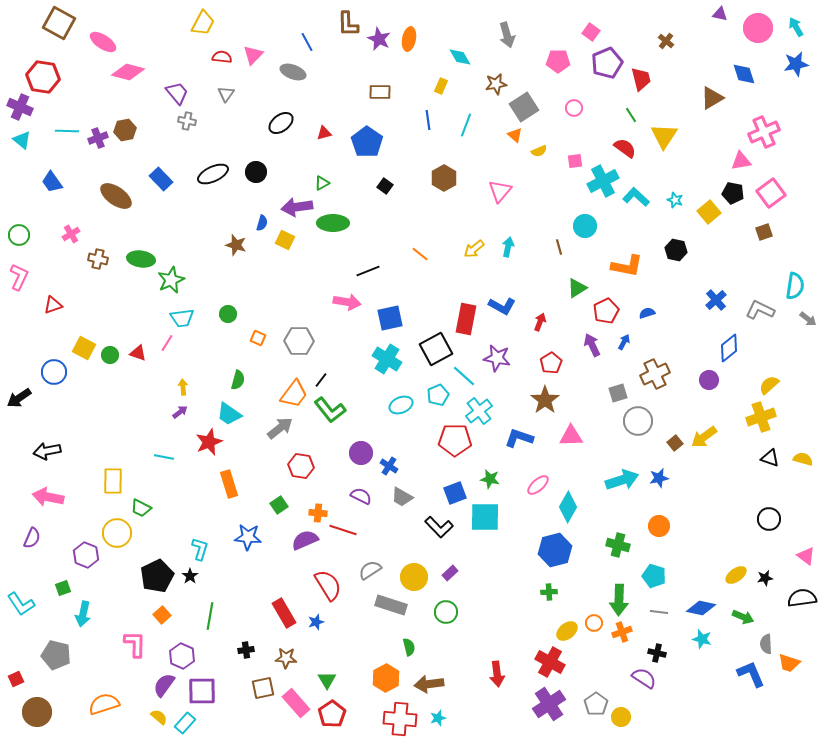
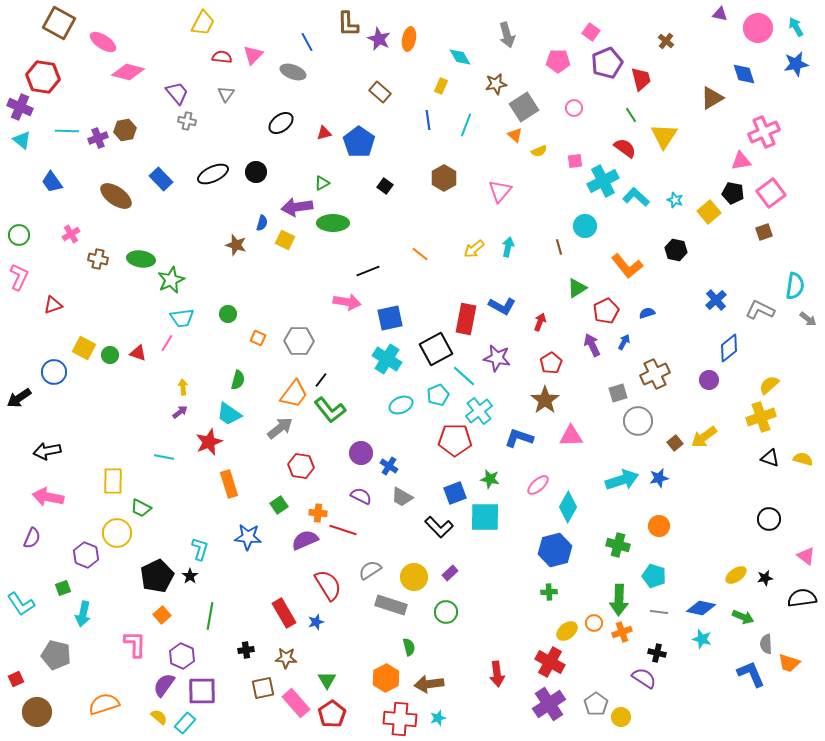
brown rectangle at (380, 92): rotated 40 degrees clockwise
blue pentagon at (367, 142): moved 8 px left
orange L-shape at (627, 266): rotated 40 degrees clockwise
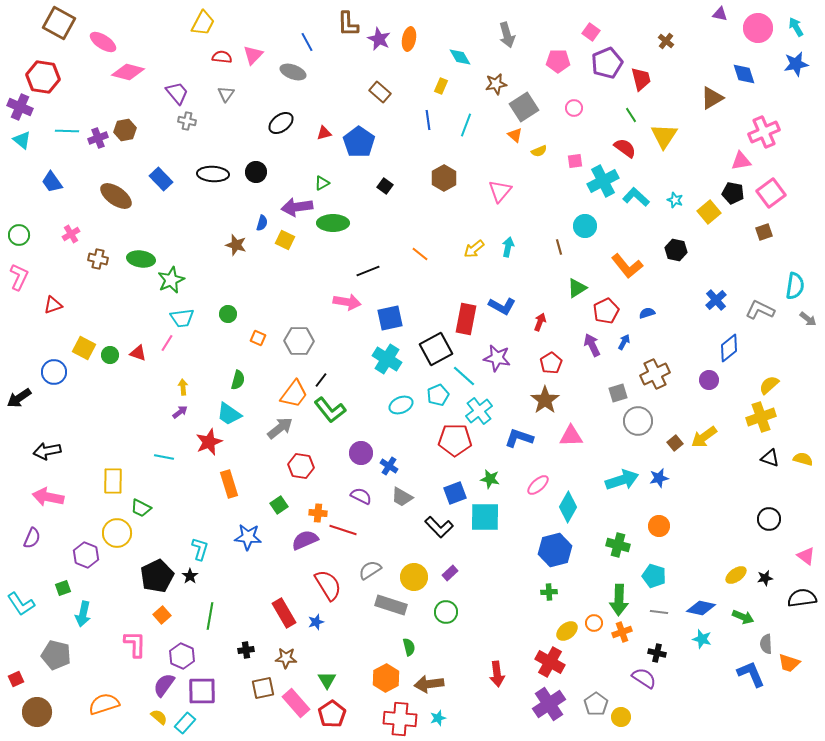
black ellipse at (213, 174): rotated 28 degrees clockwise
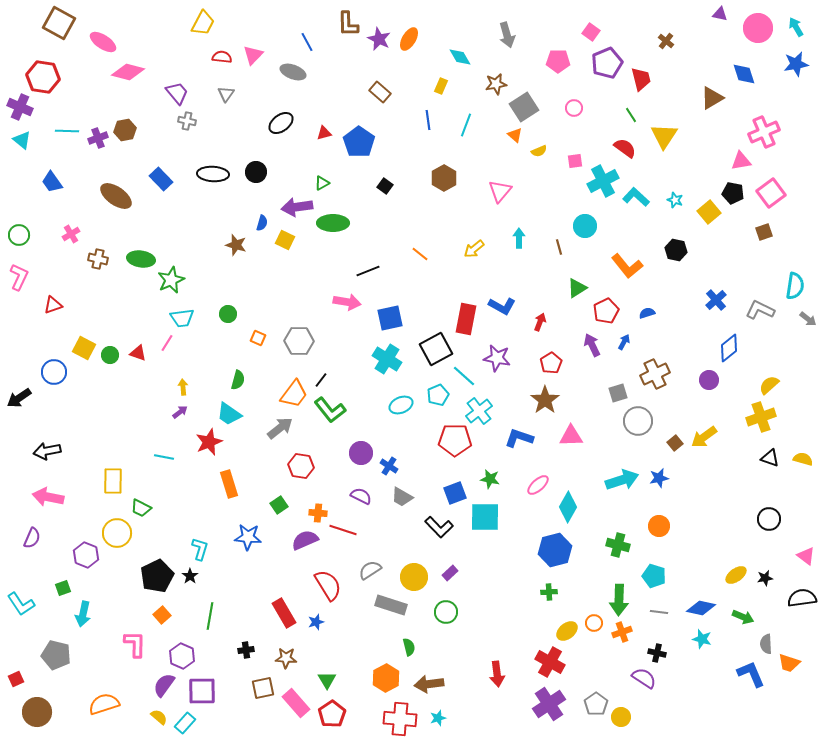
orange ellipse at (409, 39): rotated 20 degrees clockwise
cyan arrow at (508, 247): moved 11 px right, 9 px up; rotated 12 degrees counterclockwise
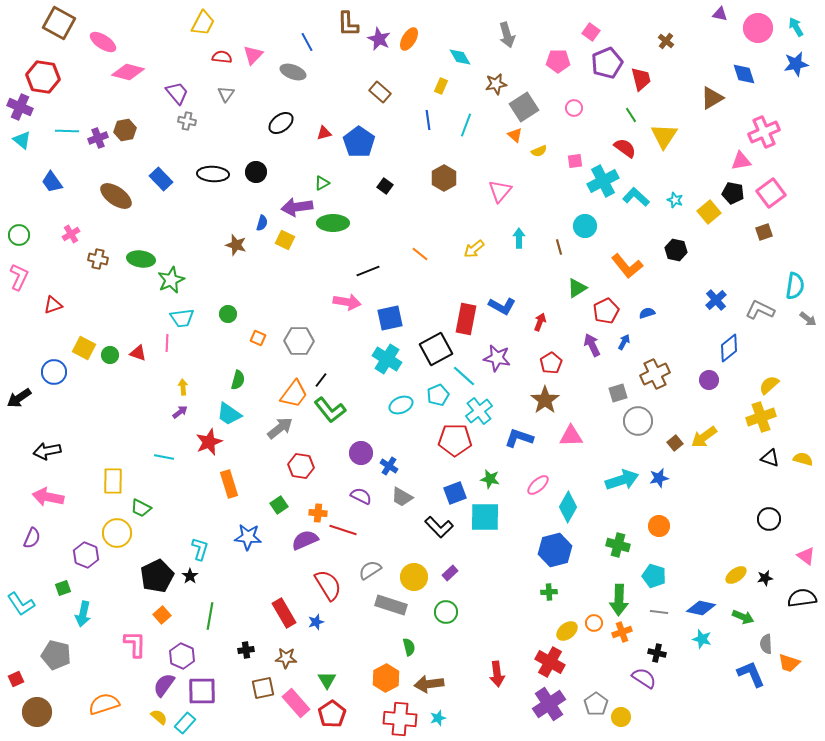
pink line at (167, 343): rotated 30 degrees counterclockwise
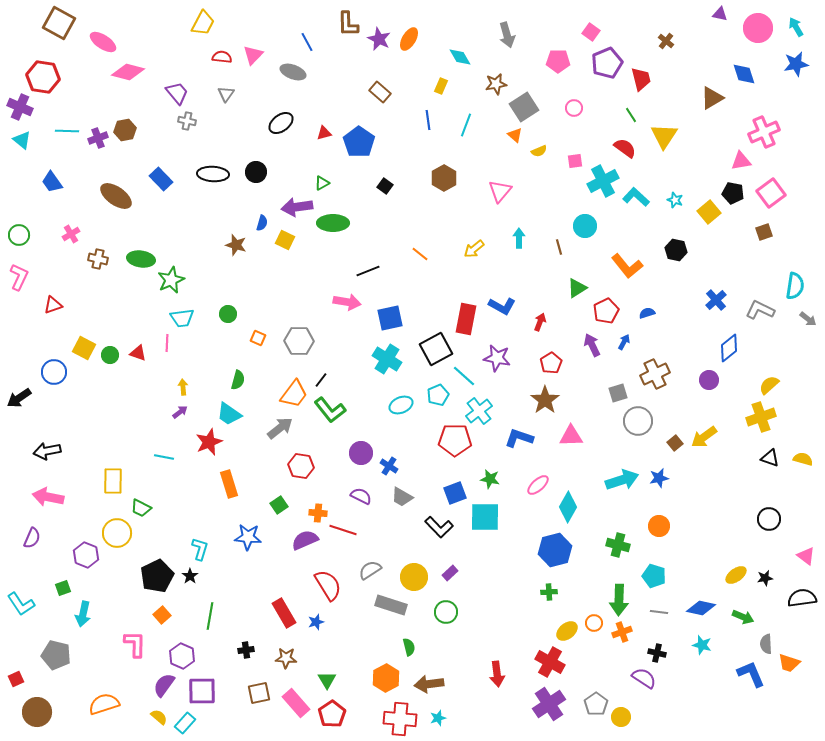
cyan star at (702, 639): moved 6 px down
brown square at (263, 688): moved 4 px left, 5 px down
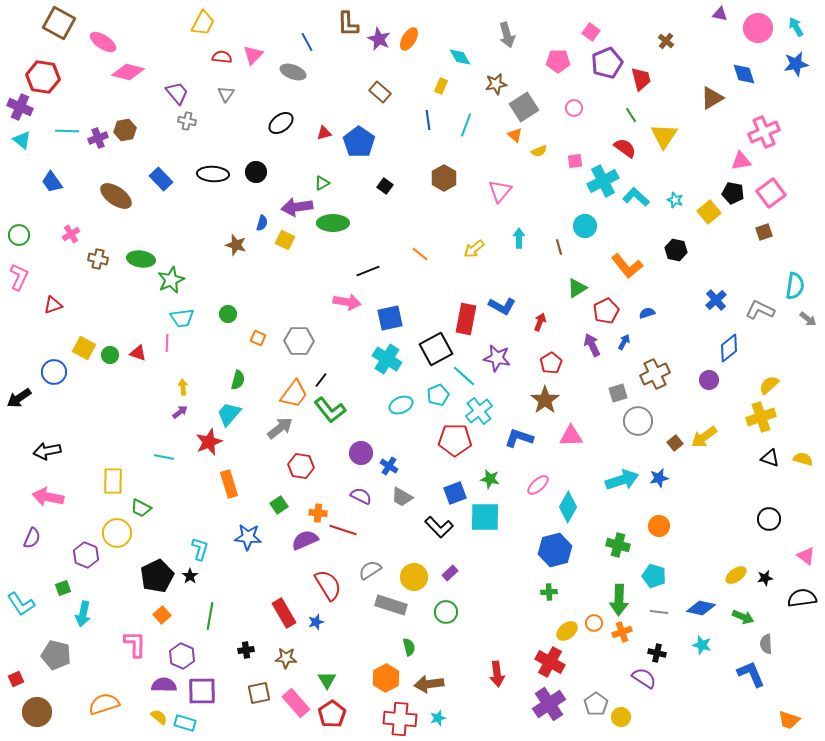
cyan trapezoid at (229, 414): rotated 96 degrees clockwise
orange trapezoid at (789, 663): moved 57 px down
purple semicircle at (164, 685): rotated 55 degrees clockwise
cyan rectangle at (185, 723): rotated 65 degrees clockwise
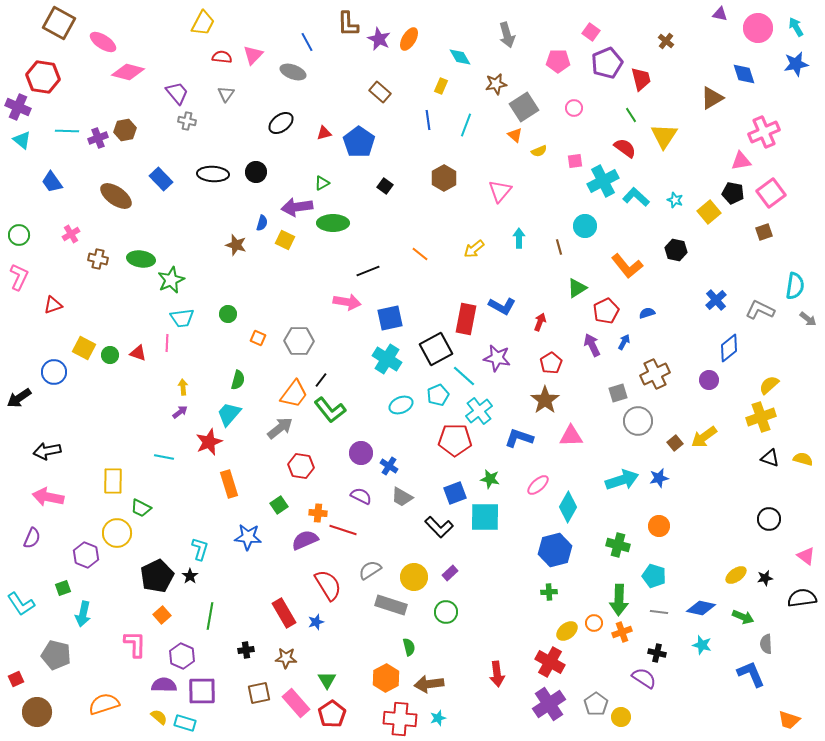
purple cross at (20, 107): moved 2 px left
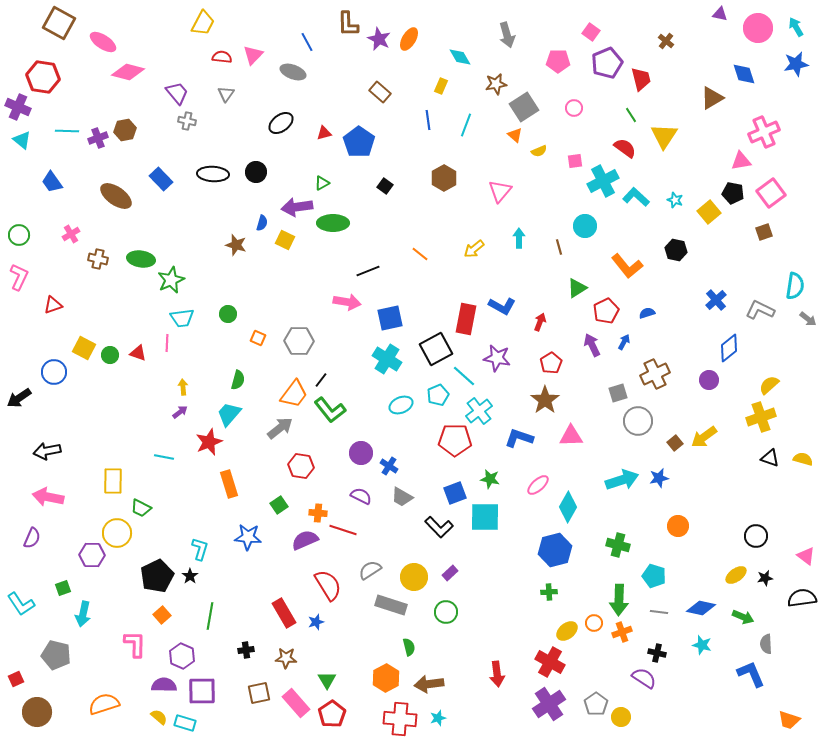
black circle at (769, 519): moved 13 px left, 17 px down
orange circle at (659, 526): moved 19 px right
purple hexagon at (86, 555): moved 6 px right; rotated 20 degrees counterclockwise
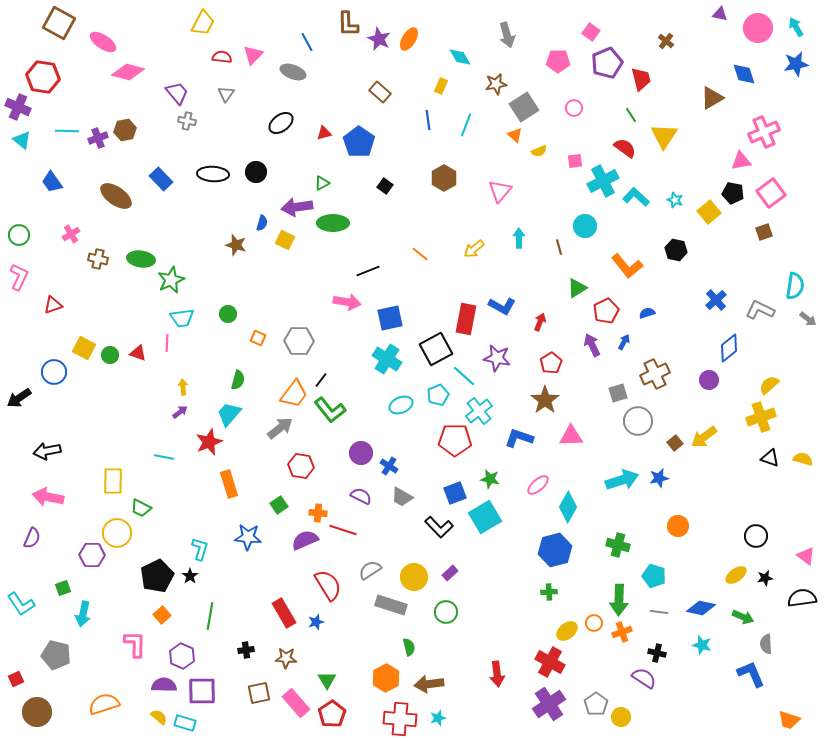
cyan square at (485, 517): rotated 32 degrees counterclockwise
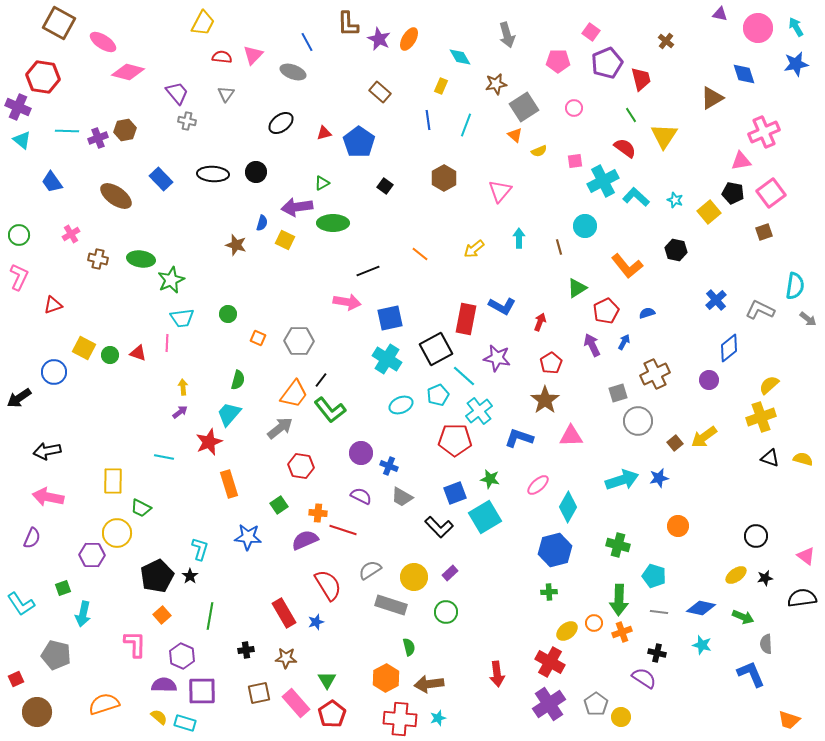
blue cross at (389, 466): rotated 12 degrees counterclockwise
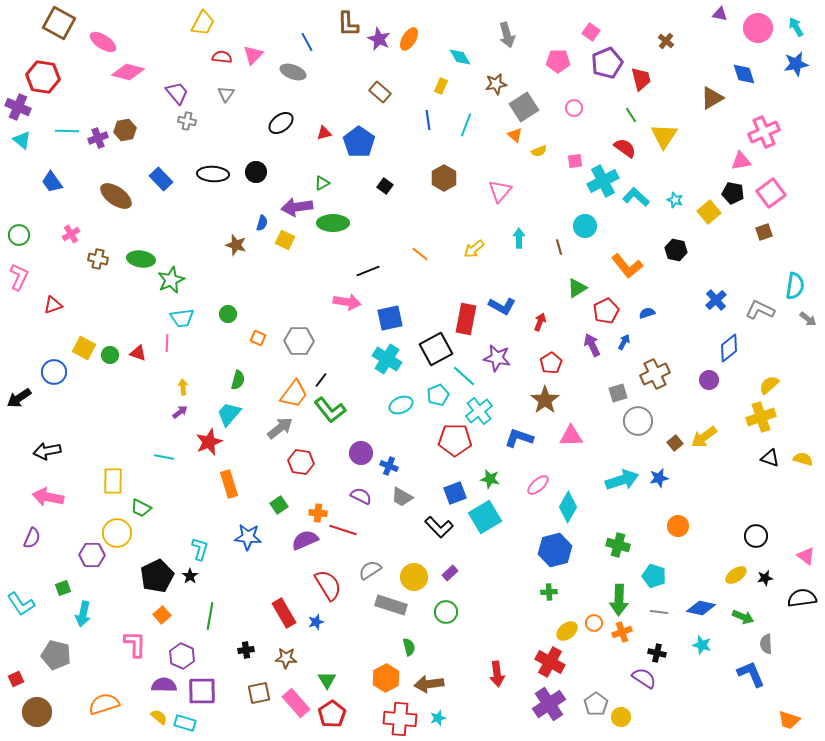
red hexagon at (301, 466): moved 4 px up
